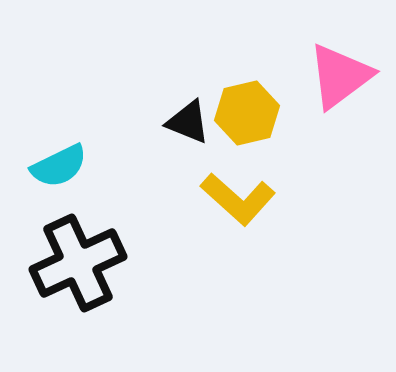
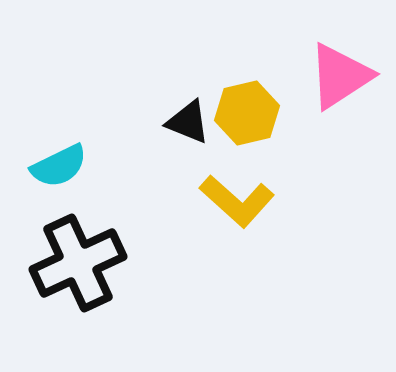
pink triangle: rotated 4 degrees clockwise
yellow L-shape: moved 1 px left, 2 px down
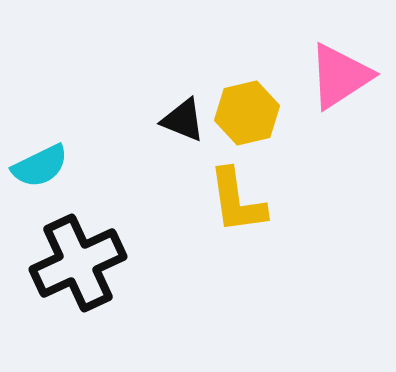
black triangle: moved 5 px left, 2 px up
cyan semicircle: moved 19 px left
yellow L-shape: rotated 40 degrees clockwise
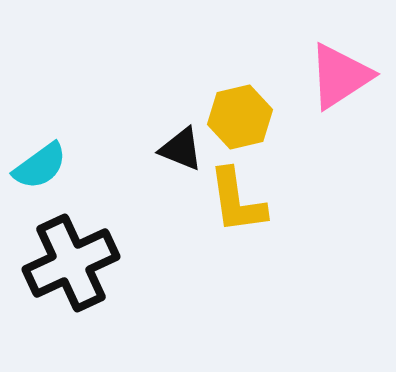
yellow hexagon: moved 7 px left, 4 px down
black triangle: moved 2 px left, 29 px down
cyan semicircle: rotated 10 degrees counterclockwise
black cross: moved 7 px left
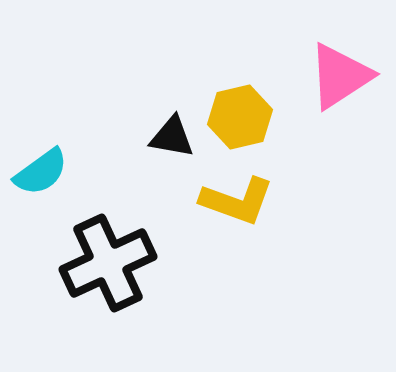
black triangle: moved 9 px left, 12 px up; rotated 12 degrees counterclockwise
cyan semicircle: moved 1 px right, 6 px down
yellow L-shape: rotated 62 degrees counterclockwise
black cross: moved 37 px right
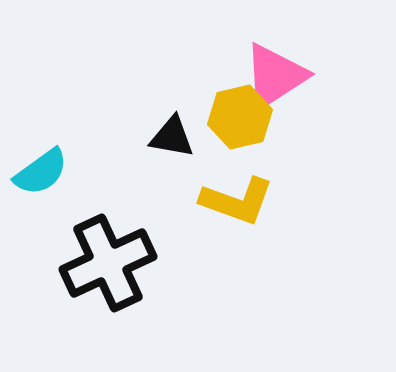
pink triangle: moved 65 px left
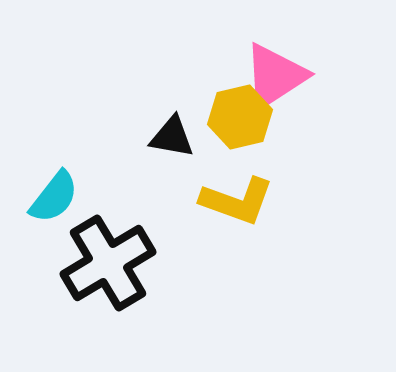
cyan semicircle: moved 13 px right, 25 px down; rotated 16 degrees counterclockwise
black cross: rotated 6 degrees counterclockwise
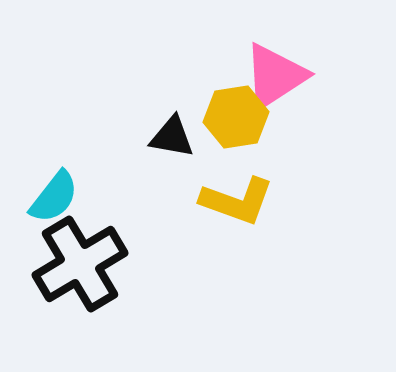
yellow hexagon: moved 4 px left; rotated 4 degrees clockwise
black cross: moved 28 px left, 1 px down
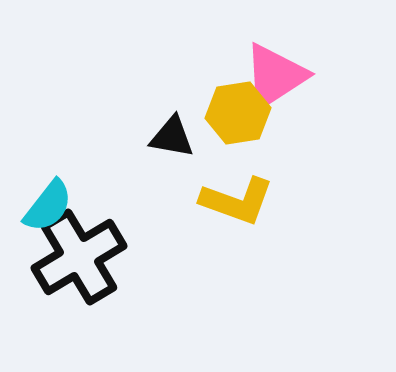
yellow hexagon: moved 2 px right, 4 px up
cyan semicircle: moved 6 px left, 9 px down
black cross: moved 1 px left, 7 px up
